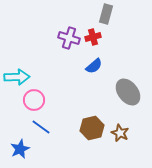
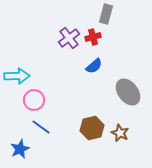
purple cross: rotated 35 degrees clockwise
cyan arrow: moved 1 px up
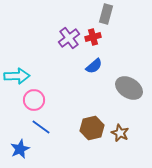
gray ellipse: moved 1 px right, 4 px up; rotated 20 degrees counterclockwise
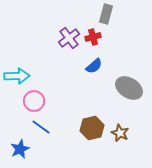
pink circle: moved 1 px down
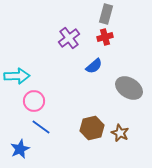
red cross: moved 12 px right
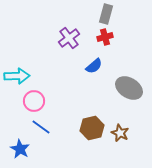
blue star: rotated 18 degrees counterclockwise
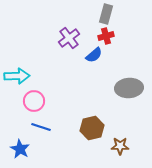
red cross: moved 1 px right, 1 px up
blue semicircle: moved 11 px up
gray ellipse: rotated 36 degrees counterclockwise
blue line: rotated 18 degrees counterclockwise
brown star: moved 13 px down; rotated 24 degrees counterclockwise
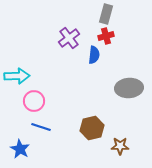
blue semicircle: rotated 42 degrees counterclockwise
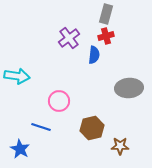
cyan arrow: rotated 10 degrees clockwise
pink circle: moved 25 px right
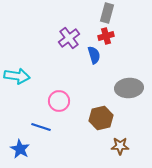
gray rectangle: moved 1 px right, 1 px up
blue semicircle: rotated 24 degrees counterclockwise
brown hexagon: moved 9 px right, 10 px up
